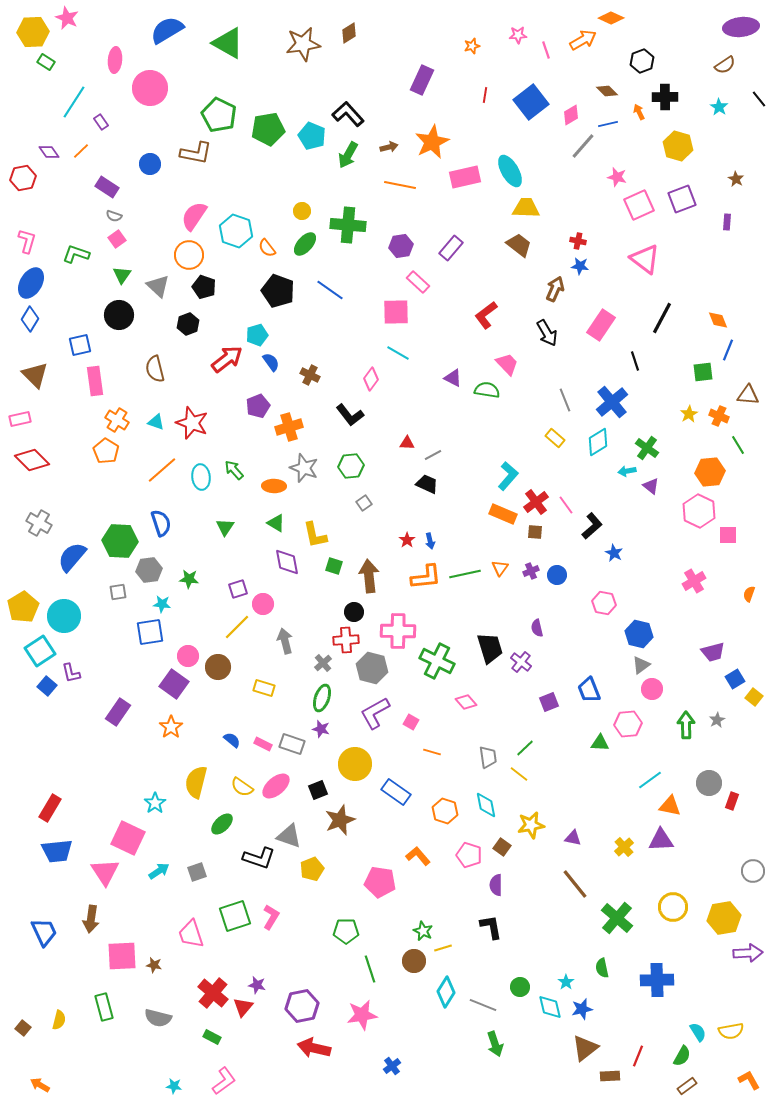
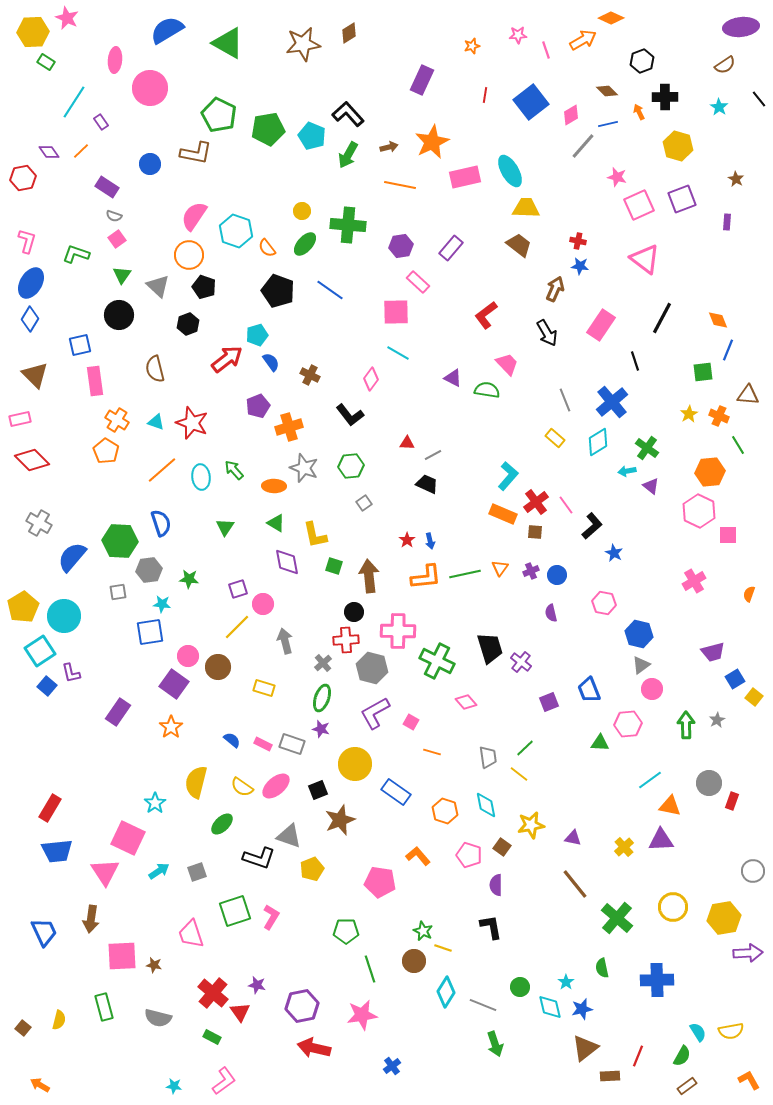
purple semicircle at (537, 628): moved 14 px right, 15 px up
green square at (235, 916): moved 5 px up
yellow line at (443, 948): rotated 36 degrees clockwise
red triangle at (243, 1007): moved 3 px left, 5 px down; rotated 15 degrees counterclockwise
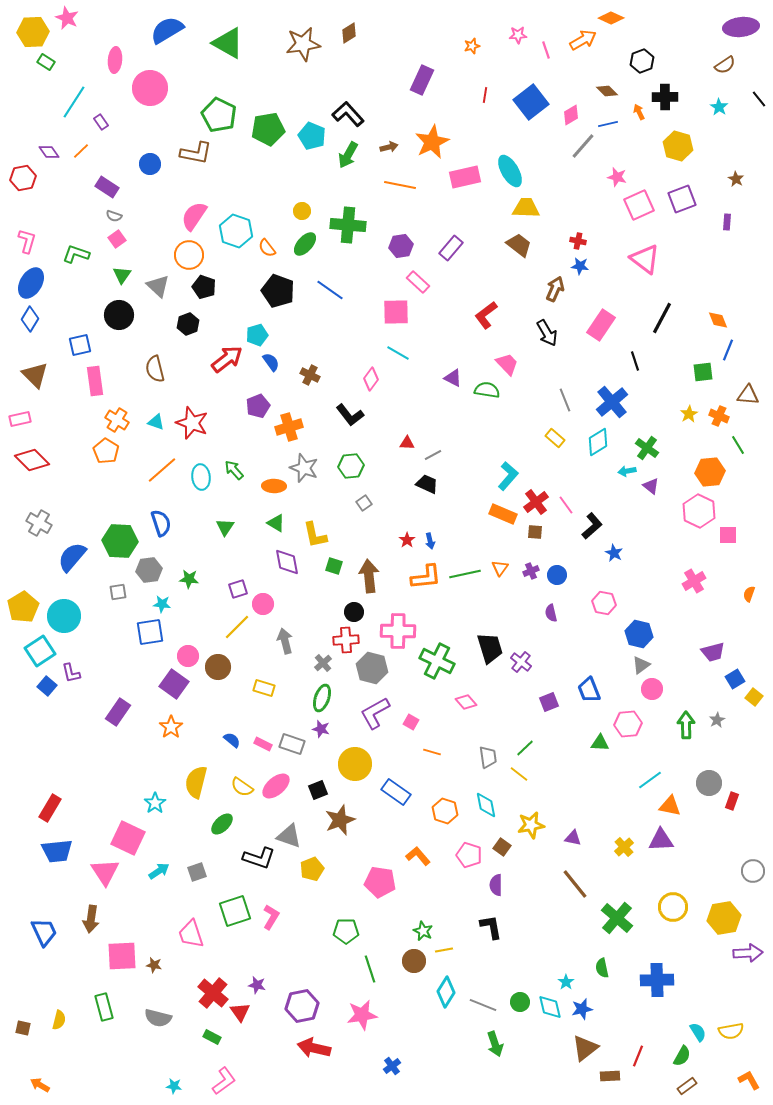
yellow line at (443, 948): moved 1 px right, 2 px down; rotated 30 degrees counterclockwise
green circle at (520, 987): moved 15 px down
brown square at (23, 1028): rotated 28 degrees counterclockwise
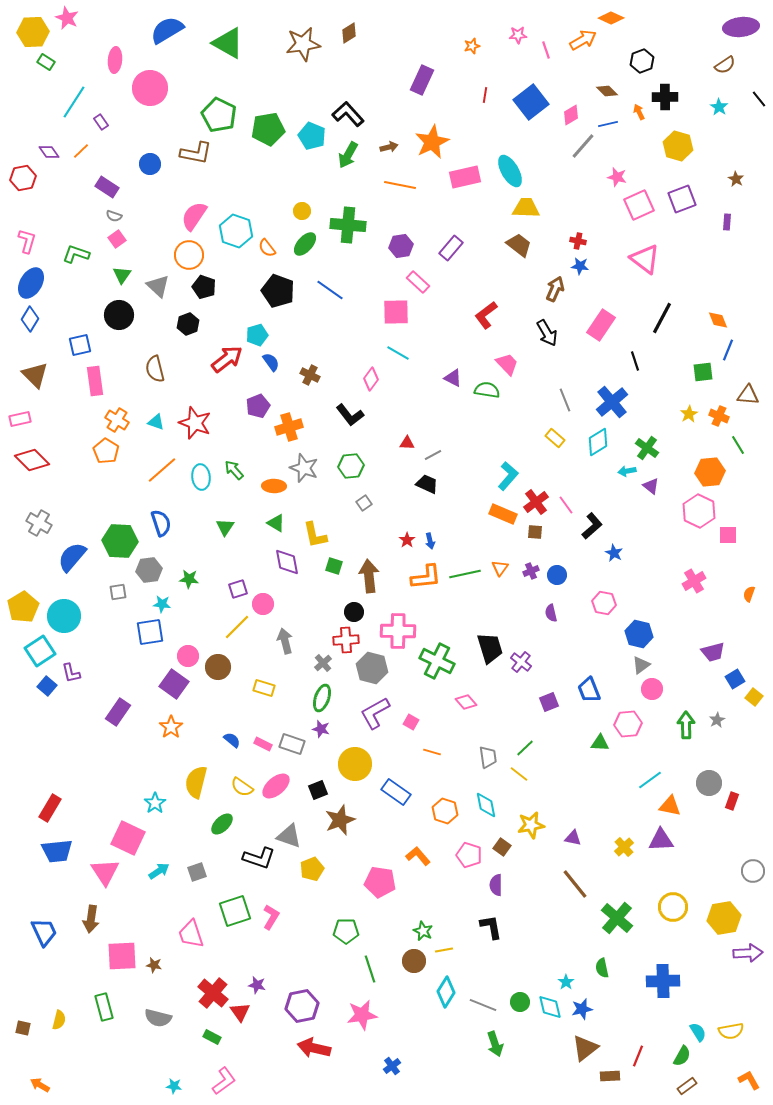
red star at (192, 423): moved 3 px right
blue cross at (657, 980): moved 6 px right, 1 px down
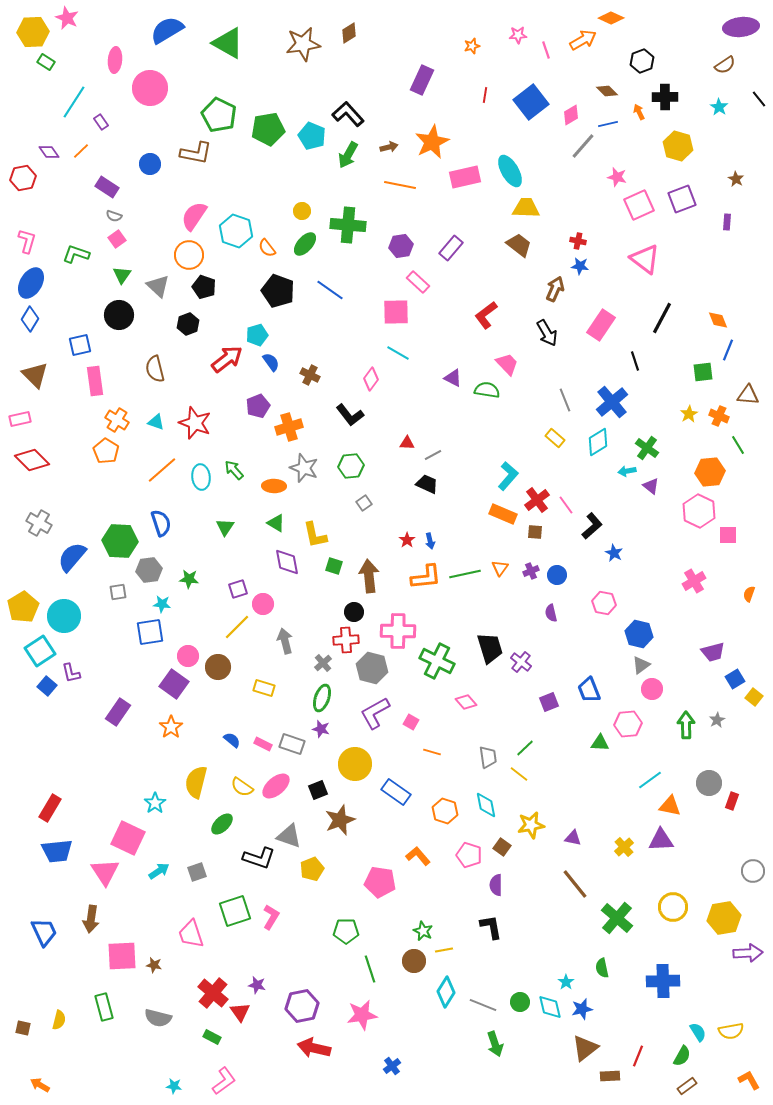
red cross at (536, 502): moved 1 px right, 2 px up
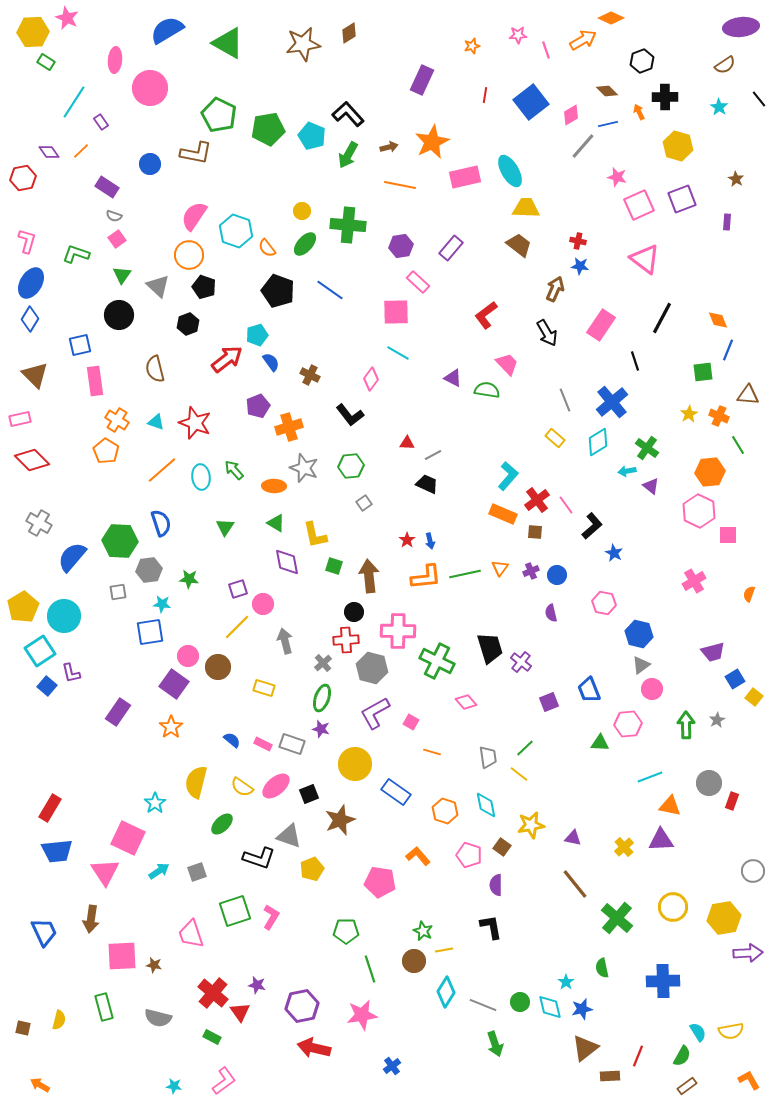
cyan line at (650, 780): moved 3 px up; rotated 15 degrees clockwise
black square at (318, 790): moved 9 px left, 4 px down
